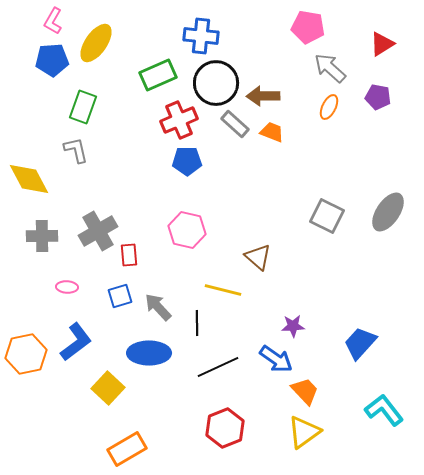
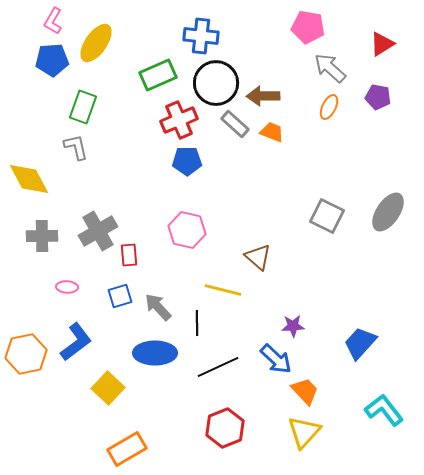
gray L-shape at (76, 150): moved 3 px up
blue ellipse at (149, 353): moved 6 px right
blue arrow at (276, 359): rotated 8 degrees clockwise
yellow triangle at (304, 432): rotated 12 degrees counterclockwise
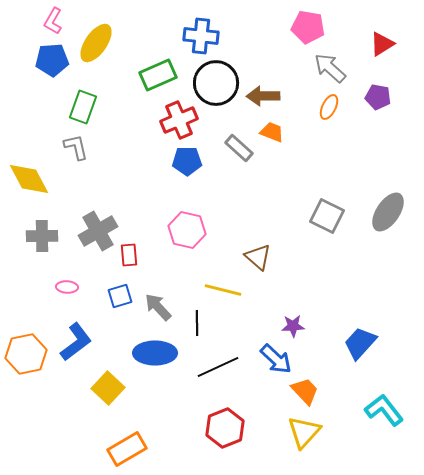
gray rectangle at (235, 124): moved 4 px right, 24 px down
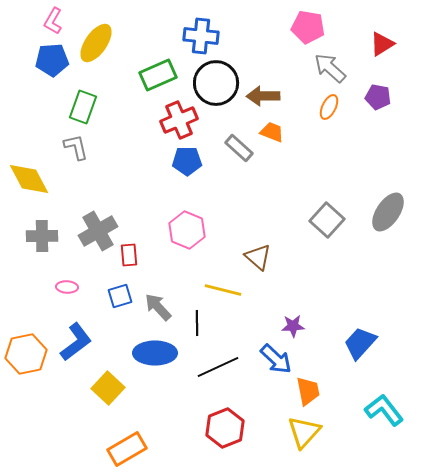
gray square at (327, 216): moved 4 px down; rotated 16 degrees clockwise
pink hexagon at (187, 230): rotated 9 degrees clockwise
orange trapezoid at (305, 391): moved 3 px right; rotated 32 degrees clockwise
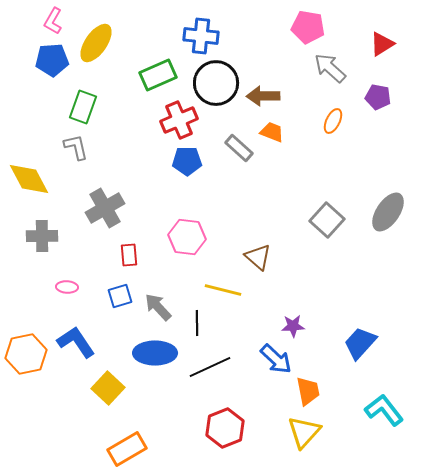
orange ellipse at (329, 107): moved 4 px right, 14 px down
pink hexagon at (187, 230): moved 7 px down; rotated 15 degrees counterclockwise
gray cross at (98, 231): moved 7 px right, 23 px up
blue L-shape at (76, 342): rotated 87 degrees counterclockwise
black line at (218, 367): moved 8 px left
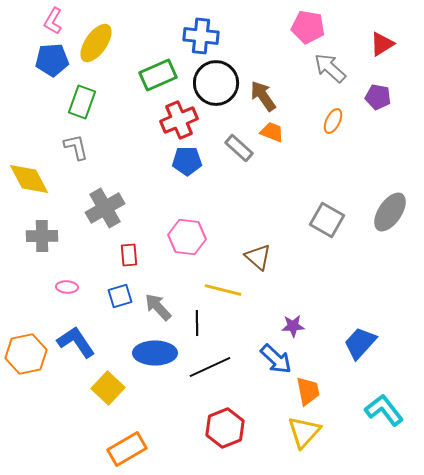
brown arrow at (263, 96): rotated 56 degrees clockwise
green rectangle at (83, 107): moved 1 px left, 5 px up
gray ellipse at (388, 212): moved 2 px right
gray square at (327, 220): rotated 12 degrees counterclockwise
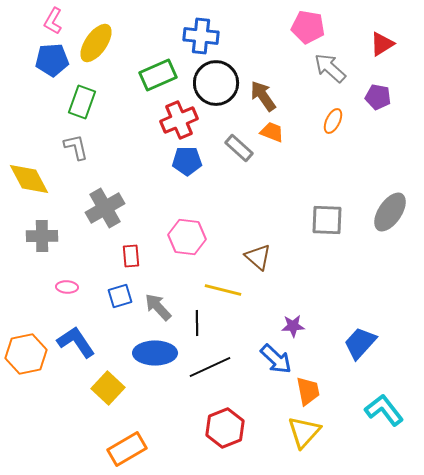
gray square at (327, 220): rotated 28 degrees counterclockwise
red rectangle at (129, 255): moved 2 px right, 1 px down
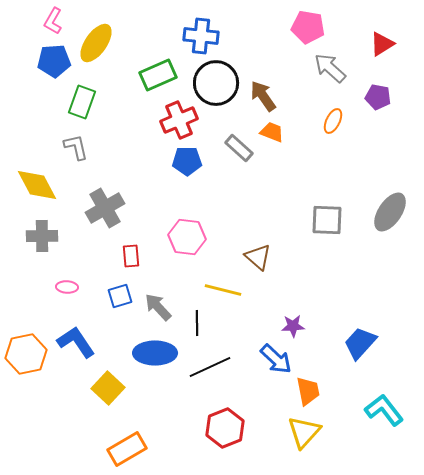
blue pentagon at (52, 60): moved 2 px right, 1 px down
yellow diamond at (29, 179): moved 8 px right, 6 px down
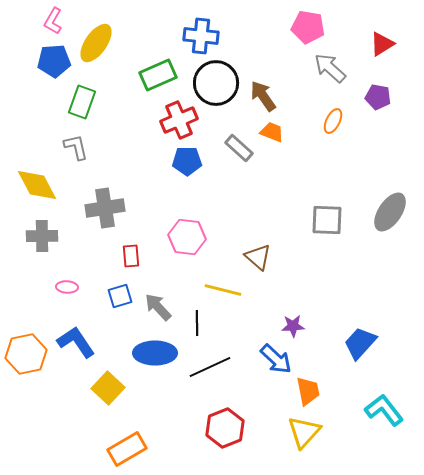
gray cross at (105, 208): rotated 21 degrees clockwise
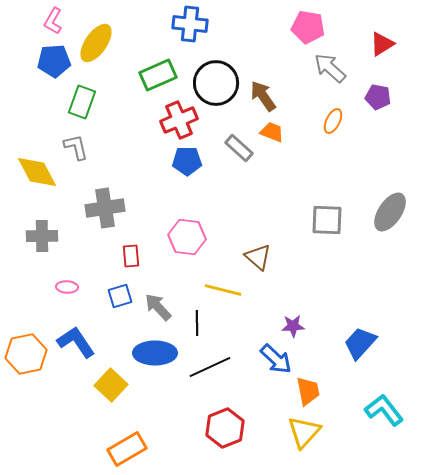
blue cross at (201, 36): moved 11 px left, 12 px up
yellow diamond at (37, 185): moved 13 px up
yellow square at (108, 388): moved 3 px right, 3 px up
